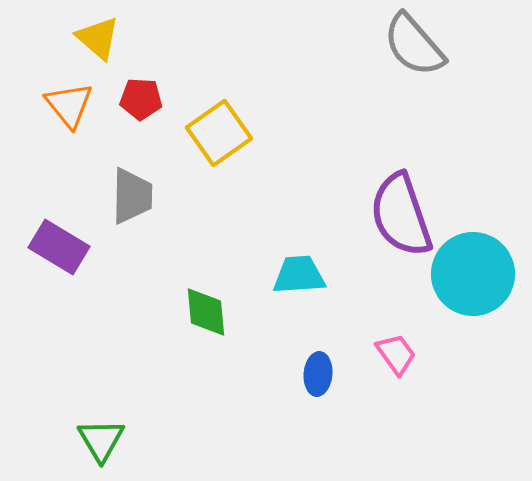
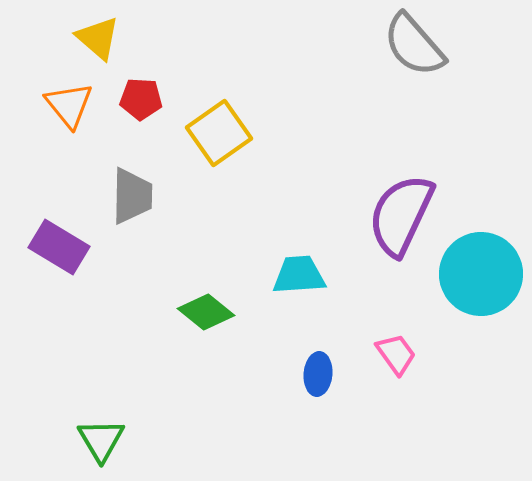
purple semicircle: rotated 44 degrees clockwise
cyan circle: moved 8 px right
green diamond: rotated 46 degrees counterclockwise
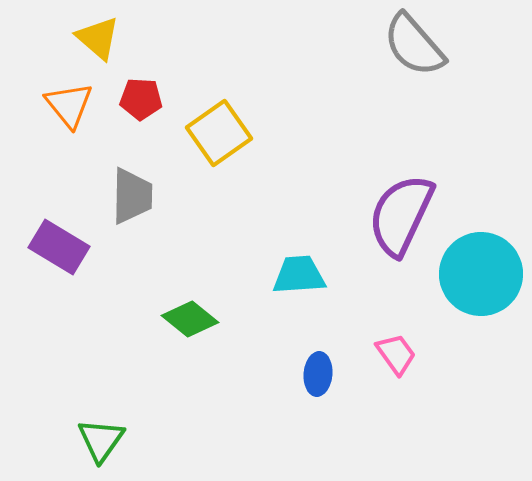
green diamond: moved 16 px left, 7 px down
green triangle: rotated 6 degrees clockwise
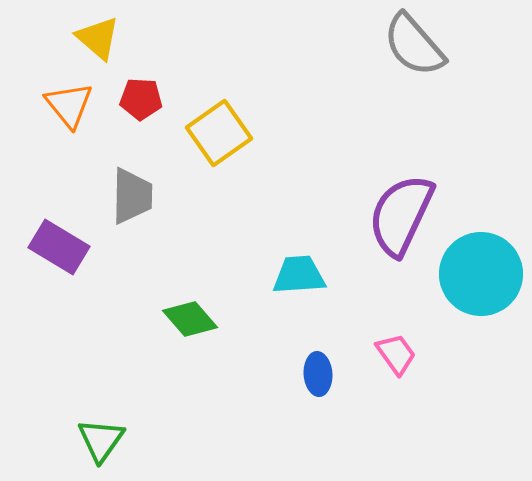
green diamond: rotated 10 degrees clockwise
blue ellipse: rotated 9 degrees counterclockwise
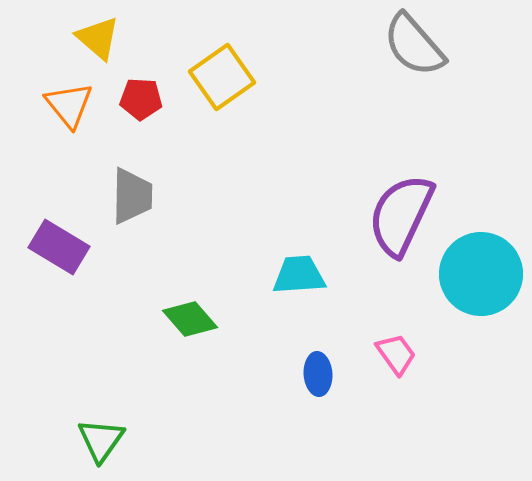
yellow square: moved 3 px right, 56 px up
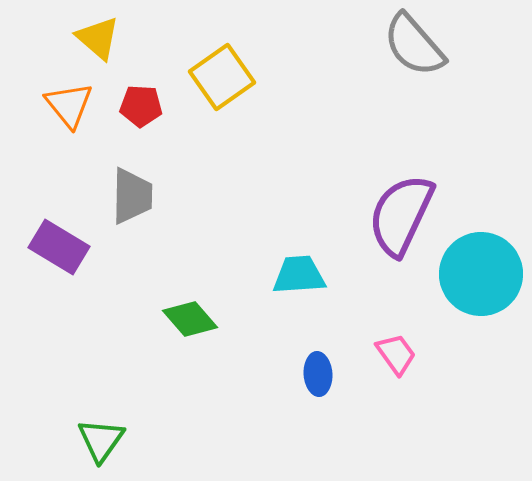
red pentagon: moved 7 px down
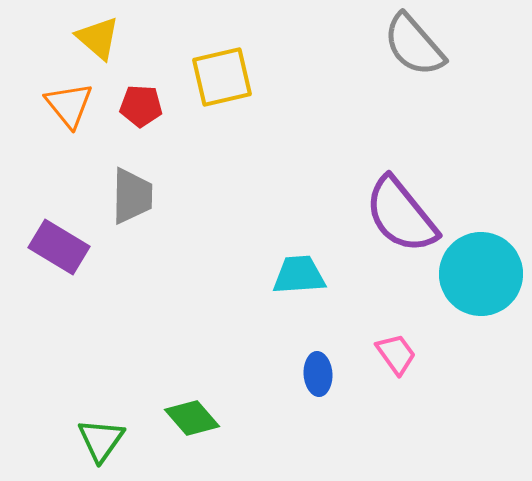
yellow square: rotated 22 degrees clockwise
purple semicircle: rotated 64 degrees counterclockwise
green diamond: moved 2 px right, 99 px down
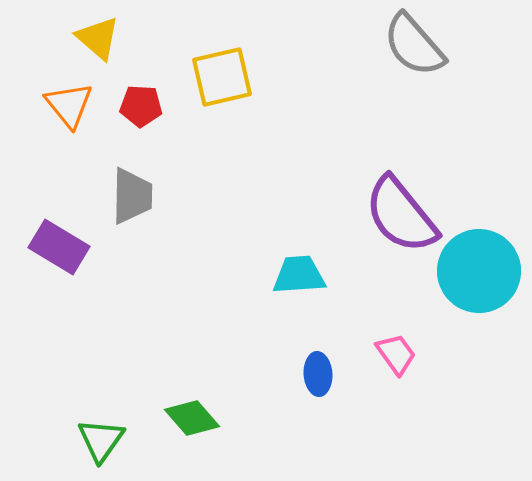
cyan circle: moved 2 px left, 3 px up
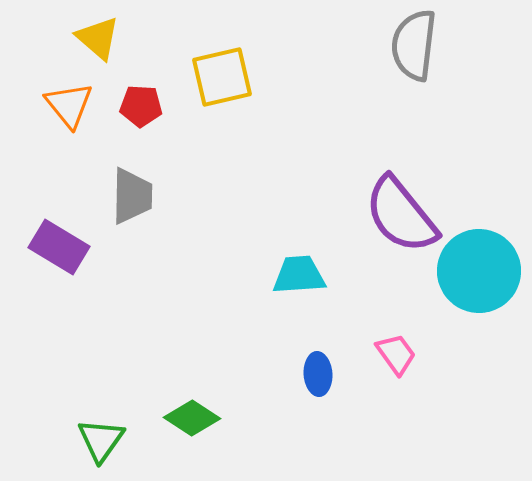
gray semicircle: rotated 48 degrees clockwise
green diamond: rotated 16 degrees counterclockwise
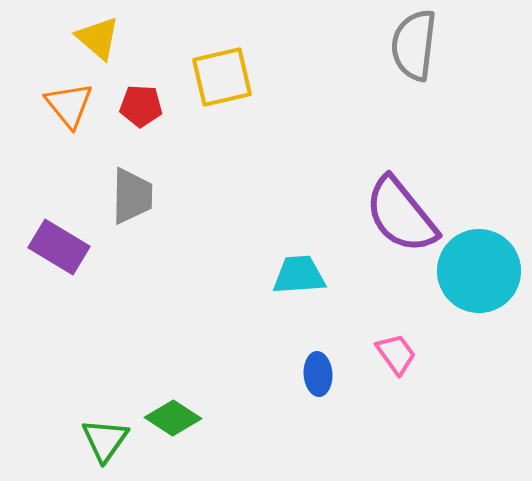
green diamond: moved 19 px left
green triangle: moved 4 px right
